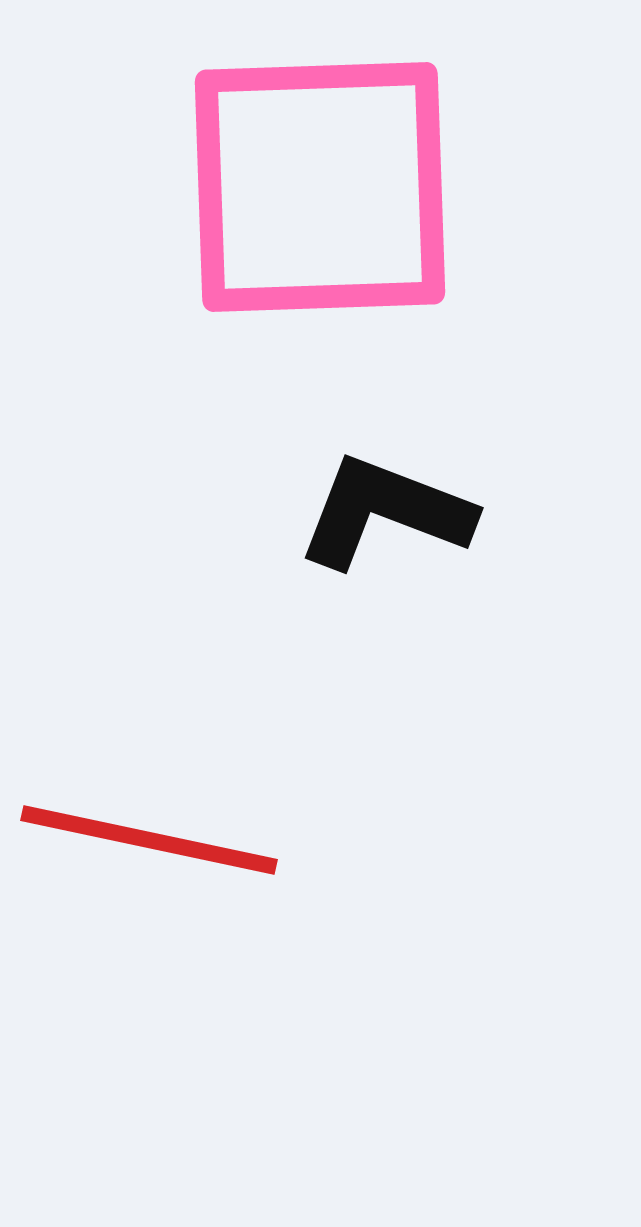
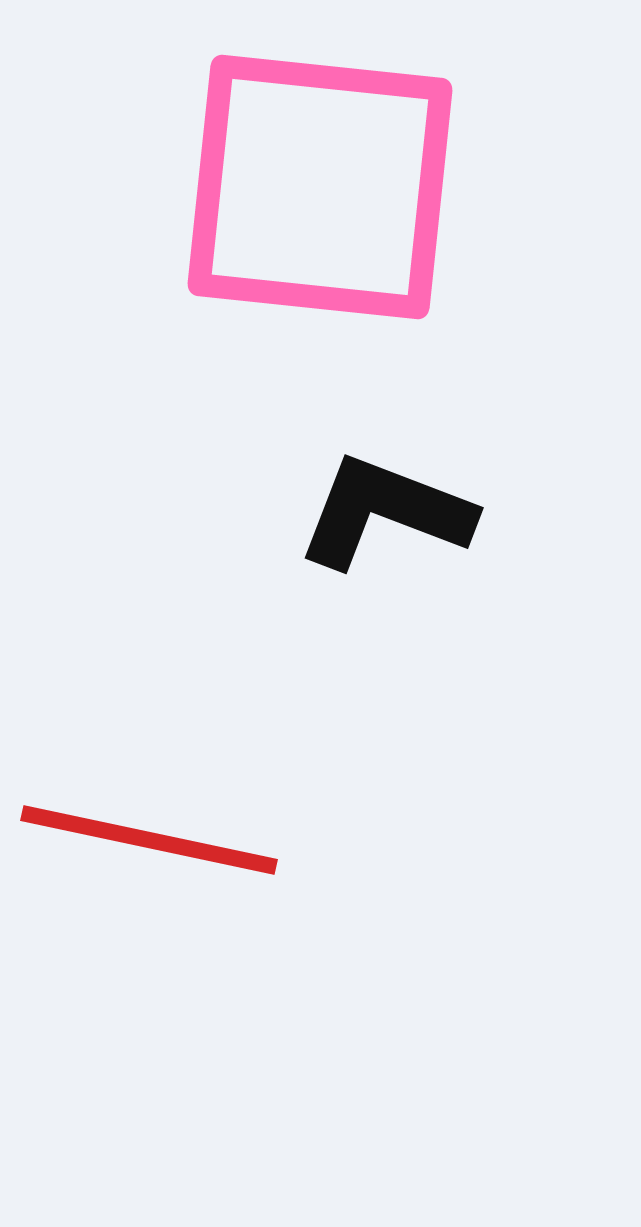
pink square: rotated 8 degrees clockwise
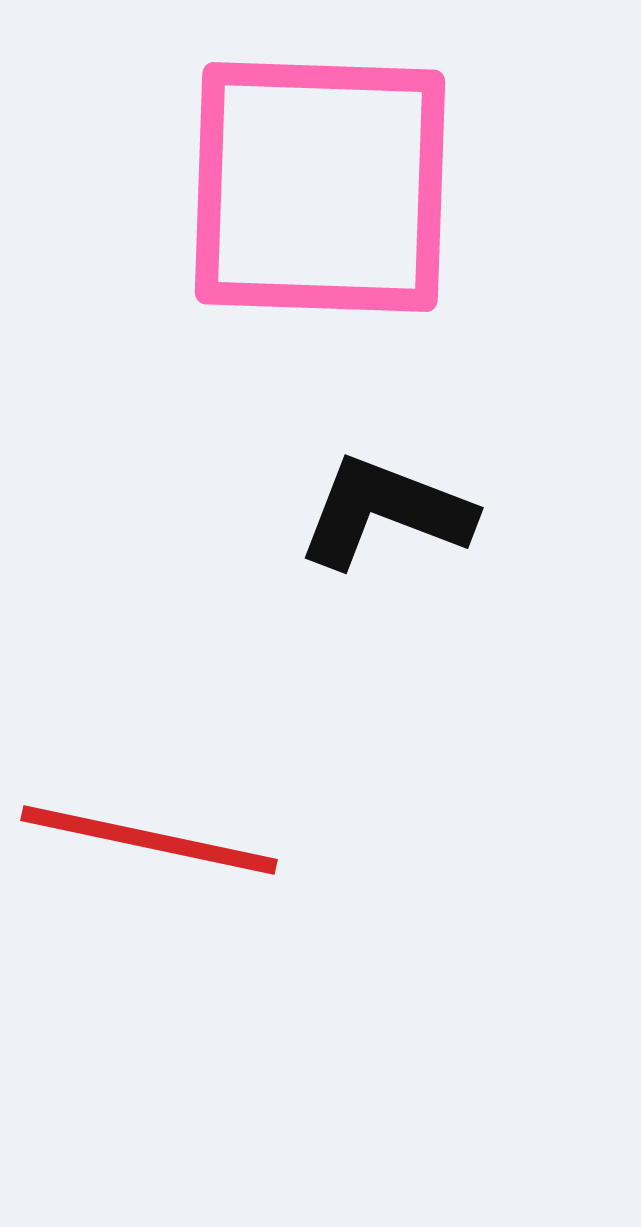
pink square: rotated 4 degrees counterclockwise
